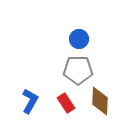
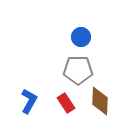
blue circle: moved 2 px right, 2 px up
blue L-shape: moved 1 px left
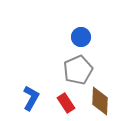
gray pentagon: rotated 24 degrees counterclockwise
blue L-shape: moved 2 px right, 3 px up
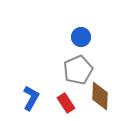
brown diamond: moved 5 px up
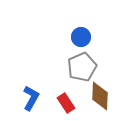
gray pentagon: moved 4 px right, 3 px up
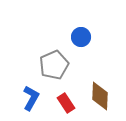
gray pentagon: moved 28 px left, 2 px up
